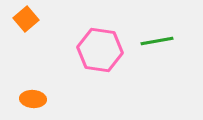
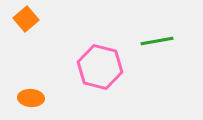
pink hexagon: moved 17 px down; rotated 6 degrees clockwise
orange ellipse: moved 2 px left, 1 px up
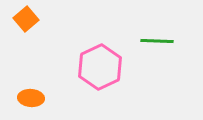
green line: rotated 12 degrees clockwise
pink hexagon: rotated 21 degrees clockwise
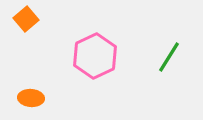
green line: moved 12 px right, 16 px down; rotated 60 degrees counterclockwise
pink hexagon: moved 5 px left, 11 px up
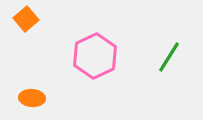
orange ellipse: moved 1 px right
